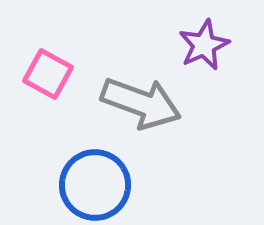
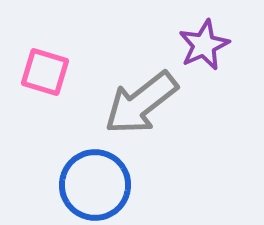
pink square: moved 3 px left, 2 px up; rotated 12 degrees counterclockwise
gray arrow: rotated 122 degrees clockwise
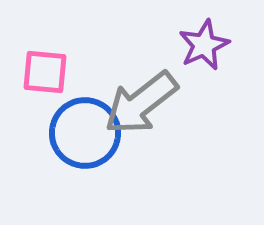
pink square: rotated 12 degrees counterclockwise
blue circle: moved 10 px left, 52 px up
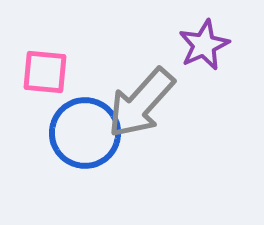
gray arrow: rotated 10 degrees counterclockwise
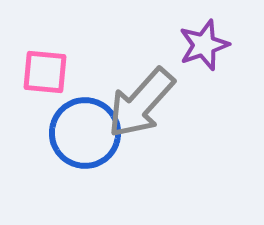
purple star: rotated 6 degrees clockwise
